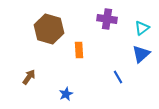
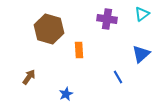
cyan triangle: moved 14 px up
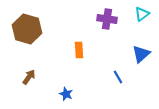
brown hexagon: moved 22 px left
blue star: rotated 24 degrees counterclockwise
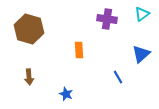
brown hexagon: moved 2 px right
brown arrow: rotated 140 degrees clockwise
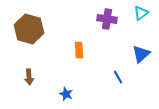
cyan triangle: moved 1 px left, 1 px up
